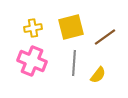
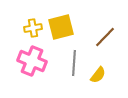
yellow square: moved 10 px left
brown line: rotated 10 degrees counterclockwise
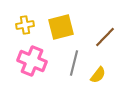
yellow cross: moved 8 px left, 3 px up
gray line: rotated 10 degrees clockwise
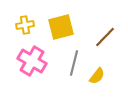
pink cross: rotated 8 degrees clockwise
yellow semicircle: moved 1 px left, 1 px down
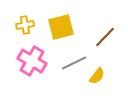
gray line: rotated 50 degrees clockwise
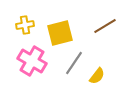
yellow square: moved 1 px left, 6 px down
brown line: moved 11 px up; rotated 15 degrees clockwise
gray line: rotated 30 degrees counterclockwise
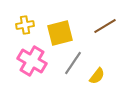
gray line: moved 1 px left
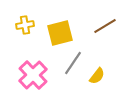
pink cross: moved 1 px right, 14 px down; rotated 16 degrees clockwise
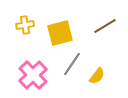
gray line: moved 1 px left, 1 px down
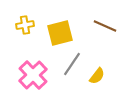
brown line: rotated 55 degrees clockwise
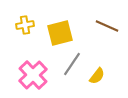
brown line: moved 2 px right
